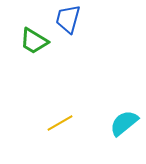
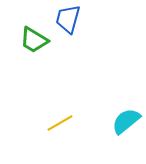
green trapezoid: moved 1 px up
cyan semicircle: moved 2 px right, 2 px up
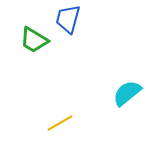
cyan semicircle: moved 1 px right, 28 px up
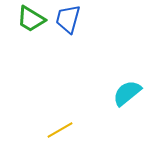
green trapezoid: moved 3 px left, 21 px up
yellow line: moved 7 px down
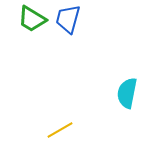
green trapezoid: moved 1 px right
cyan semicircle: rotated 40 degrees counterclockwise
